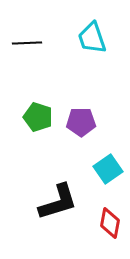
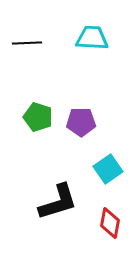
cyan trapezoid: rotated 112 degrees clockwise
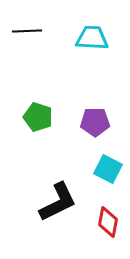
black line: moved 12 px up
purple pentagon: moved 14 px right
cyan square: rotated 28 degrees counterclockwise
black L-shape: rotated 9 degrees counterclockwise
red diamond: moved 2 px left, 1 px up
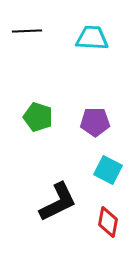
cyan square: moved 1 px down
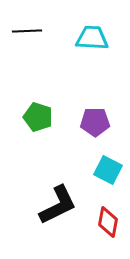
black L-shape: moved 3 px down
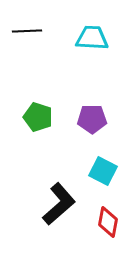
purple pentagon: moved 3 px left, 3 px up
cyan square: moved 5 px left, 1 px down
black L-shape: moved 1 px right, 1 px up; rotated 15 degrees counterclockwise
